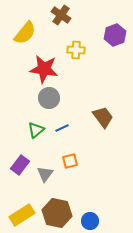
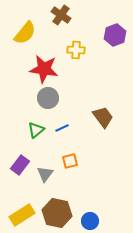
gray circle: moved 1 px left
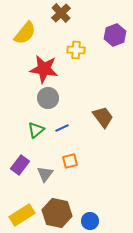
brown cross: moved 2 px up; rotated 12 degrees clockwise
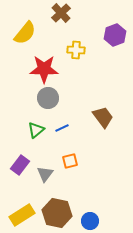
red star: rotated 8 degrees counterclockwise
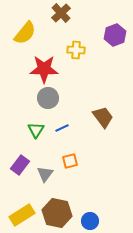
green triangle: rotated 18 degrees counterclockwise
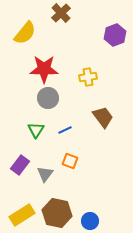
yellow cross: moved 12 px right, 27 px down; rotated 12 degrees counterclockwise
blue line: moved 3 px right, 2 px down
orange square: rotated 35 degrees clockwise
